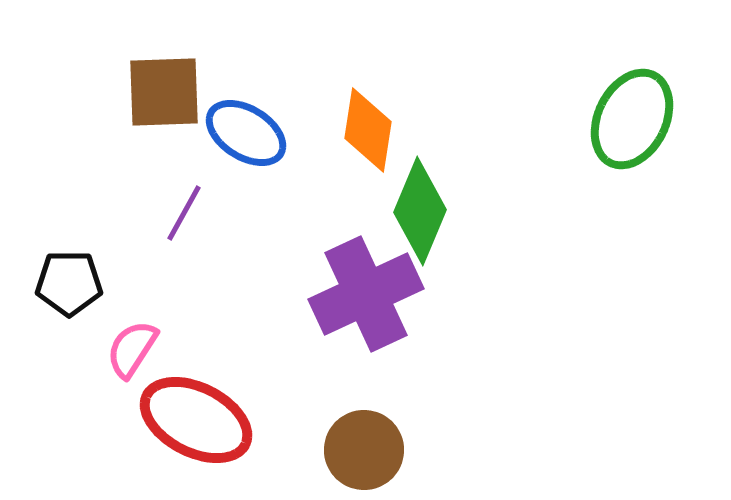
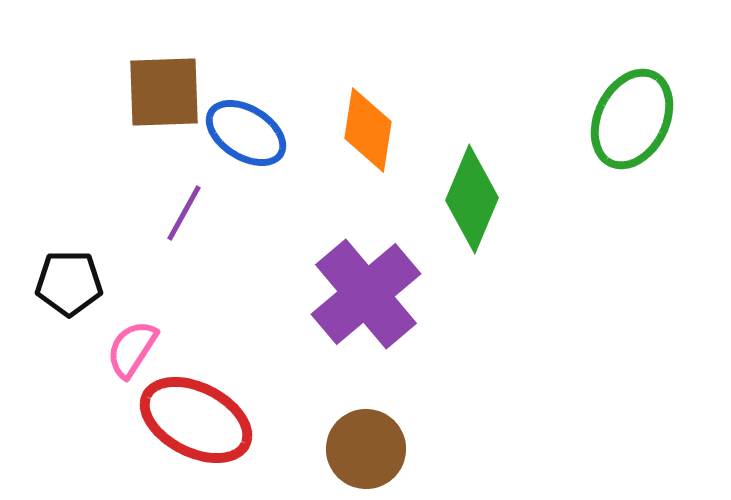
green diamond: moved 52 px right, 12 px up
purple cross: rotated 15 degrees counterclockwise
brown circle: moved 2 px right, 1 px up
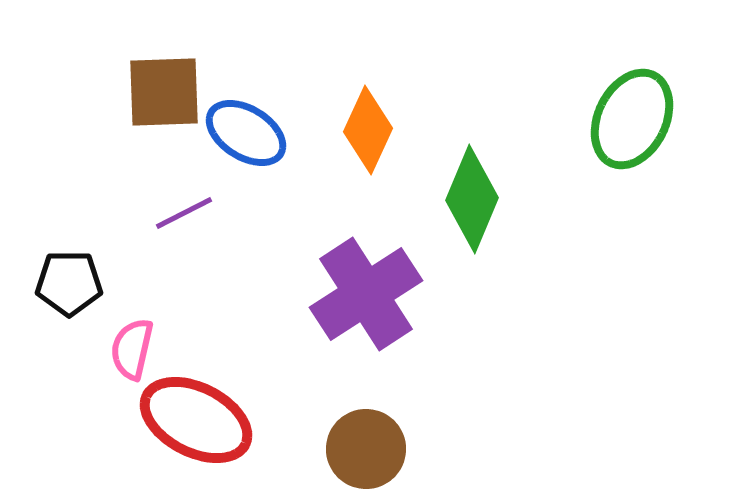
orange diamond: rotated 16 degrees clockwise
purple line: rotated 34 degrees clockwise
purple cross: rotated 7 degrees clockwise
pink semicircle: rotated 20 degrees counterclockwise
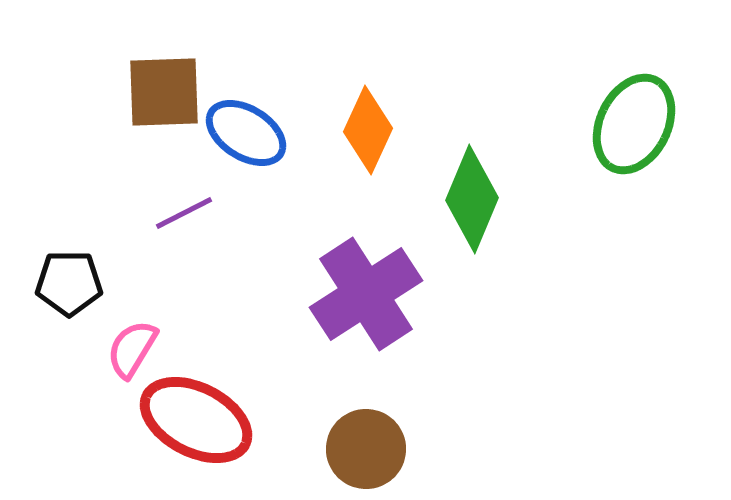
green ellipse: moved 2 px right, 5 px down
pink semicircle: rotated 18 degrees clockwise
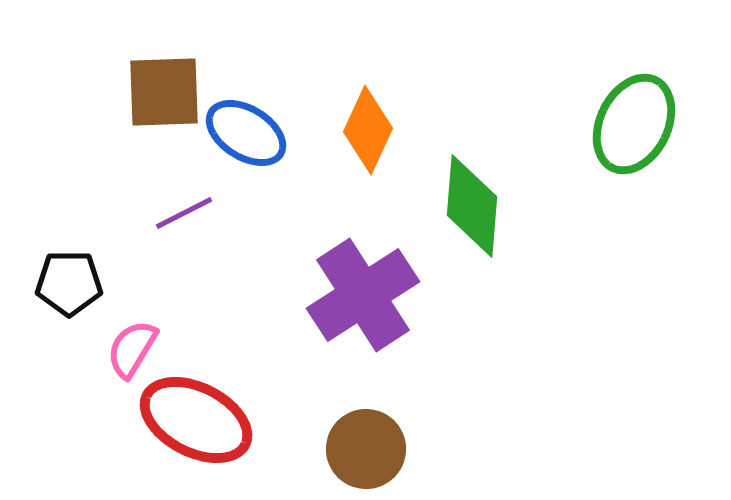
green diamond: moved 7 px down; rotated 18 degrees counterclockwise
purple cross: moved 3 px left, 1 px down
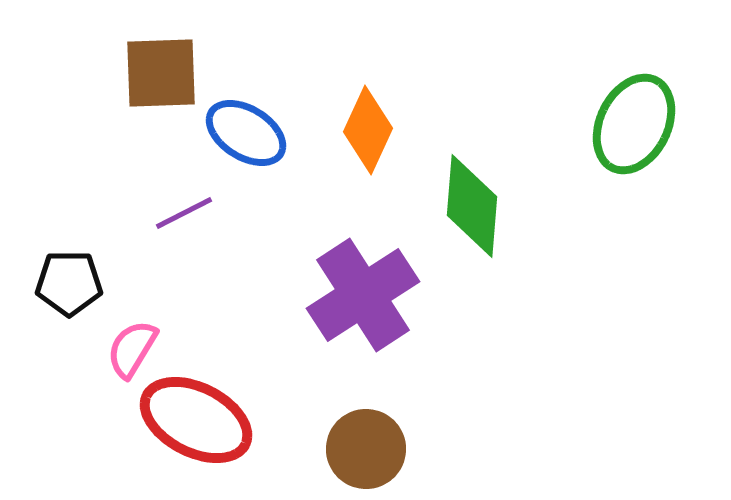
brown square: moved 3 px left, 19 px up
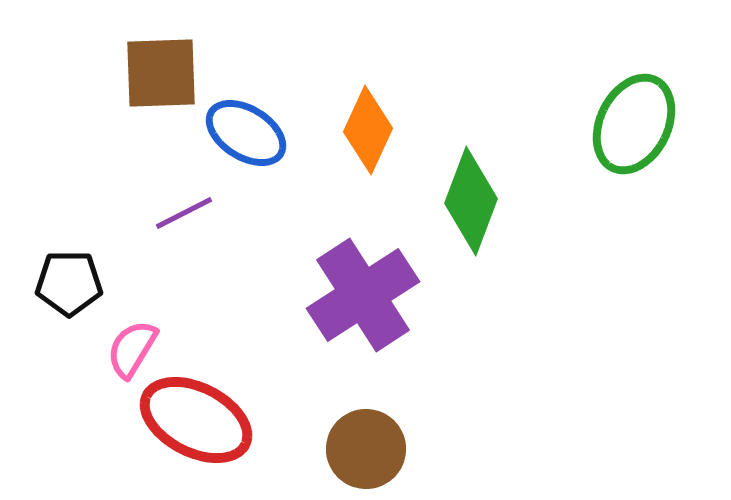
green diamond: moved 1 px left, 5 px up; rotated 16 degrees clockwise
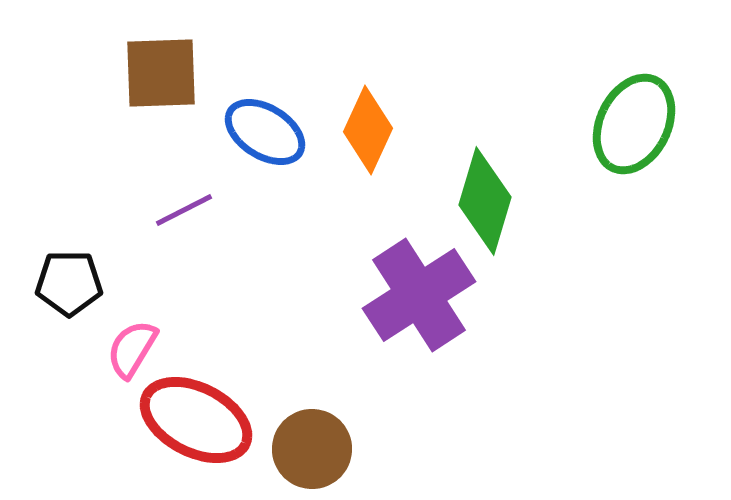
blue ellipse: moved 19 px right, 1 px up
green diamond: moved 14 px right; rotated 4 degrees counterclockwise
purple line: moved 3 px up
purple cross: moved 56 px right
brown circle: moved 54 px left
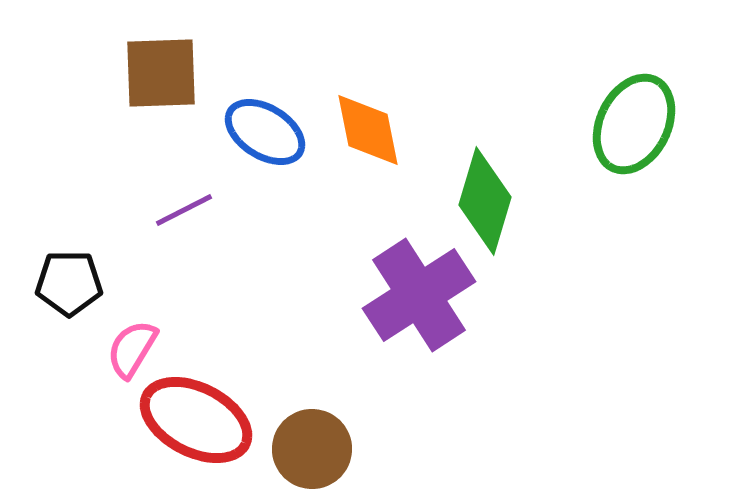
orange diamond: rotated 36 degrees counterclockwise
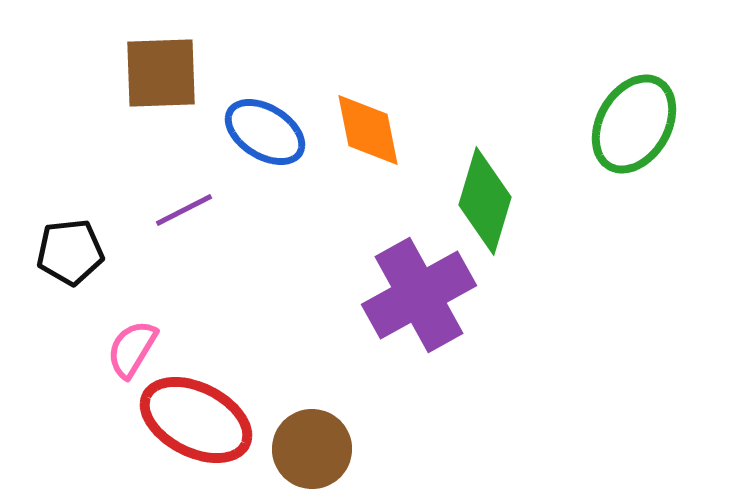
green ellipse: rotated 4 degrees clockwise
black pentagon: moved 1 px right, 31 px up; rotated 6 degrees counterclockwise
purple cross: rotated 4 degrees clockwise
